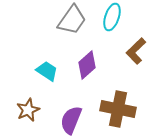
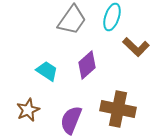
brown L-shape: moved 4 px up; rotated 92 degrees counterclockwise
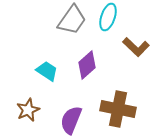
cyan ellipse: moved 4 px left
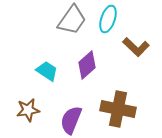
cyan ellipse: moved 2 px down
brown star: rotated 15 degrees clockwise
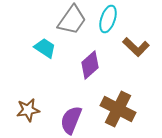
purple diamond: moved 3 px right
cyan trapezoid: moved 2 px left, 23 px up
brown cross: rotated 16 degrees clockwise
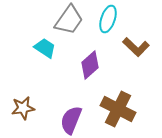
gray trapezoid: moved 3 px left
brown star: moved 5 px left, 2 px up
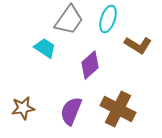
brown L-shape: moved 2 px right, 2 px up; rotated 12 degrees counterclockwise
purple semicircle: moved 9 px up
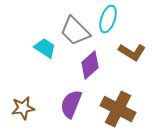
gray trapezoid: moved 6 px right, 11 px down; rotated 100 degrees clockwise
brown L-shape: moved 6 px left, 7 px down
purple semicircle: moved 7 px up
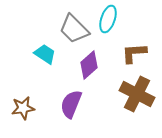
gray trapezoid: moved 1 px left, 2 px up
cyan trapezoid: moved 6 px down
brown L-shape: moved 2 px right, 1 px down; rotated 144 degrees clockwise
purple diamond: moved 1 px left
brown cross: moved 19 px right, 15 px up
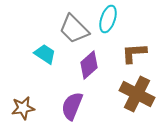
purple semicircle: moved 1 px right, 2 px down
